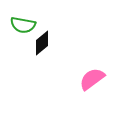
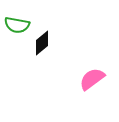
green semicircle: moved 6 px left
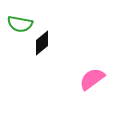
green semicircle: moved 3 px right, 1 px up
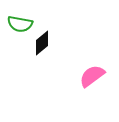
pink semicircle: moved 3 px up
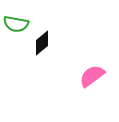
green semicircle: moved 4 px left
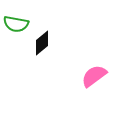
pink semicircle: moved 2 px right
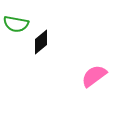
black diamond: moved 1 px left, 1 px up
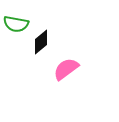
pink semicircle: moved 28 px left, 7 px up
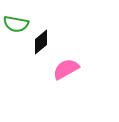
pink semicircle: rotated 8 degrees clockwise
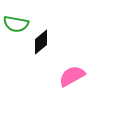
pink semicircle: moved 6 px right, 7 px down
